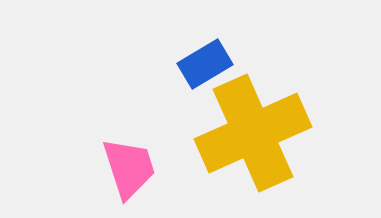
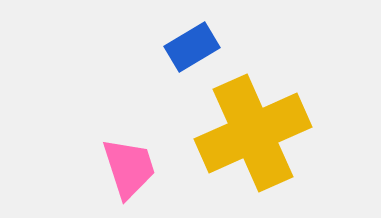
blue rectangle: moved 13 px left, 17 px up
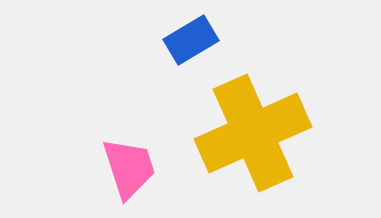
blue rectangle: moved 1 px left, 7 px up
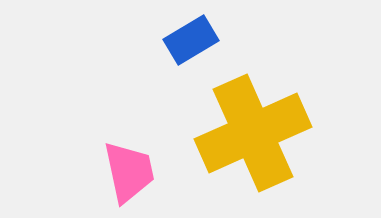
pink trapezoid: moved 4 px down; rotated 6 degrees clockwise
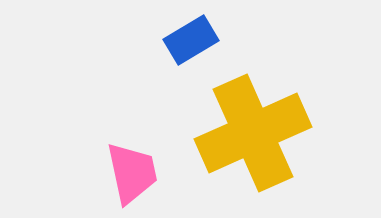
pink trapezoid: moved 3 px right, 1 px down
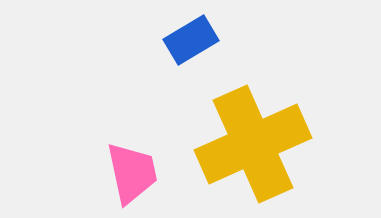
yellow cross: moved 11 px down
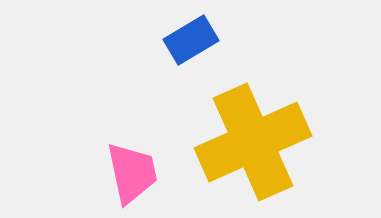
yellow cross: moved 2 px up
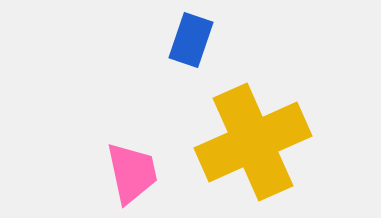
blue rectangle: rotated 40 degrees counterclockwise
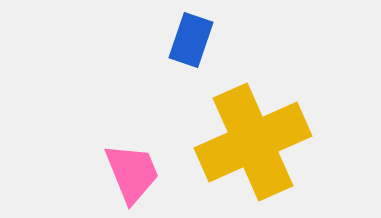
pink trapezoid: rotated 10 degrees counterclockwise
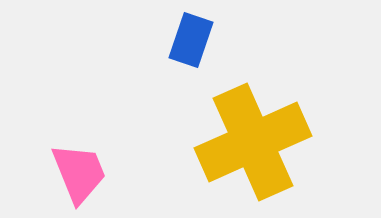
pink trapezoid: moved 53 px left
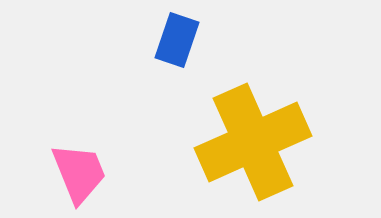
blue rectangle: moved 14 px left
